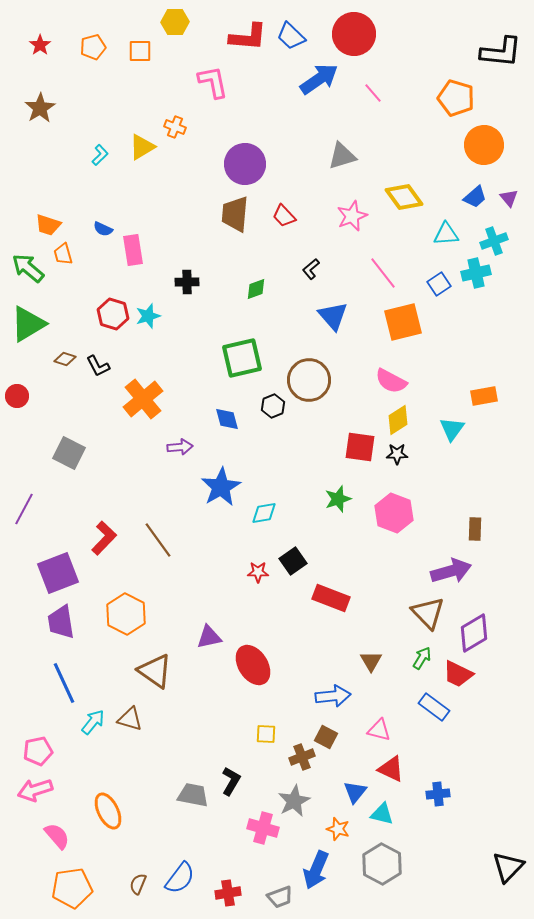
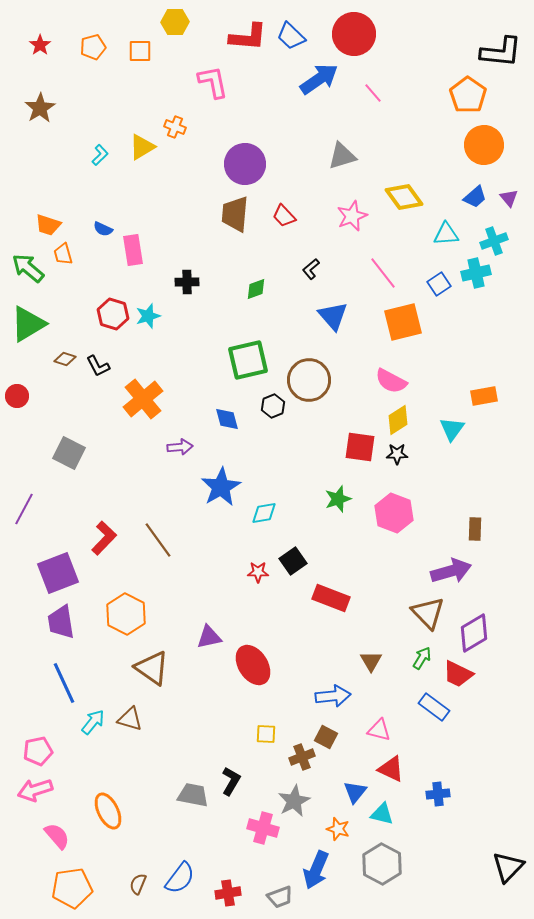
orange pentagon at (456, 98): moved 12 px right, 3 px up; rotated 18 degrees clockwise
green square at (242, 358): moved 6 px right, 2 px down
brown triangle at (155, 671): moved 3 px left, 3 px up
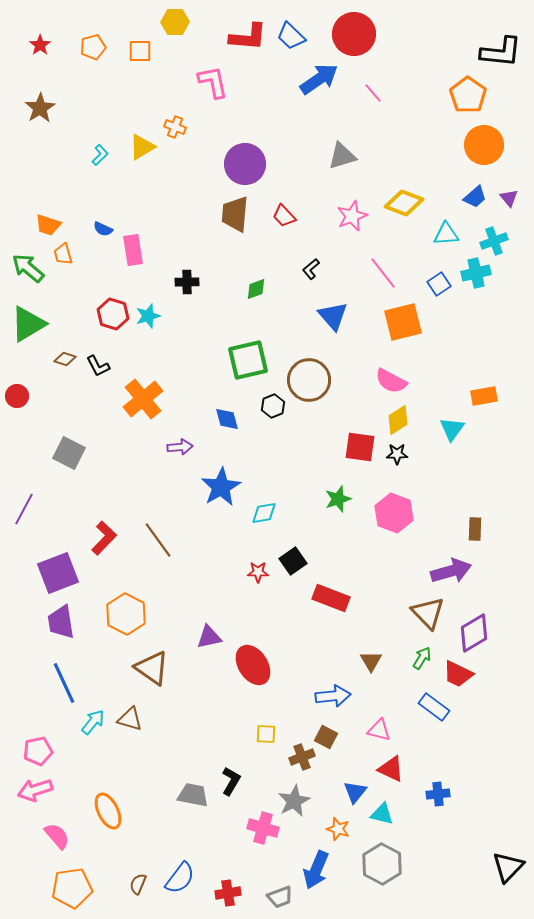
yellow diamond at (404, 197): moved 6 px down; rotated 33 degrees counterclockwise
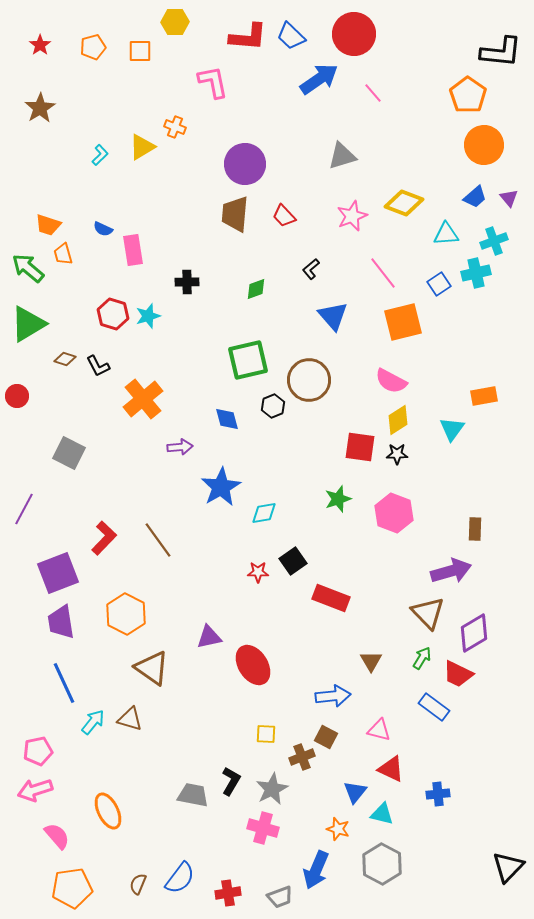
gray star at (294, 801): moved 22 px left, 12 px up
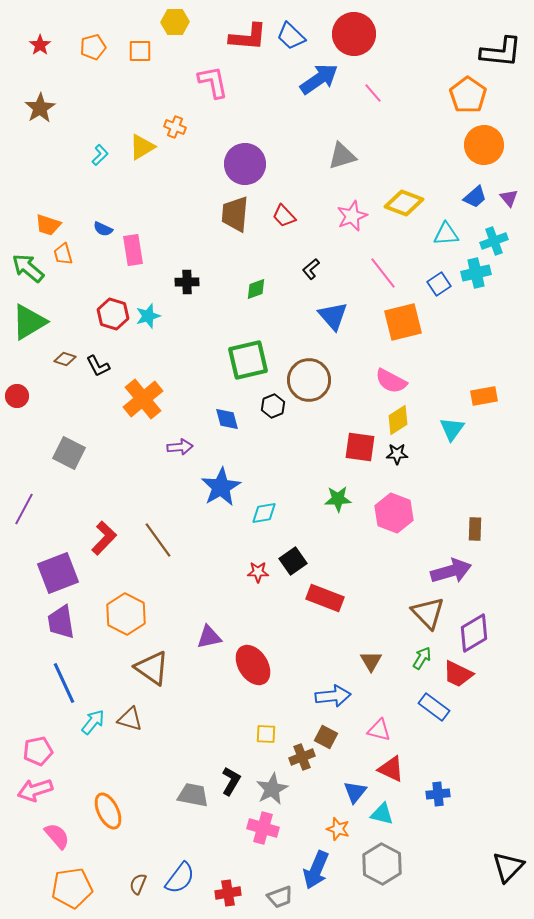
green triangle at (28, 324): moved 1 px right, 2 px up
green star at (338, 499): rotated 16 degrees clockwise
red rectangle at (331, 598): moved 6 px left
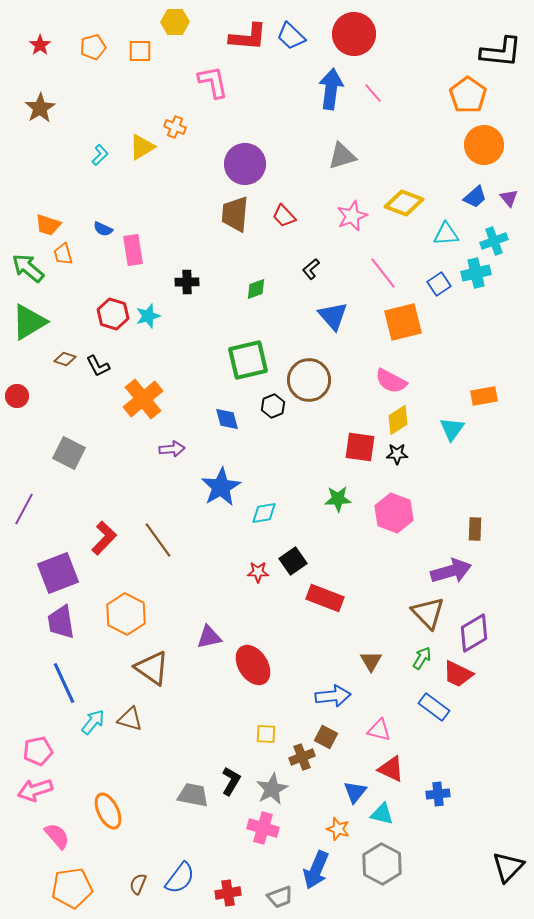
blue arrow at (319, 79): moved 12 px right, 10 px down; rotated 48 degrees counterclockwise
purple arrow at (180, 447): moved 8 px left, 2 px down
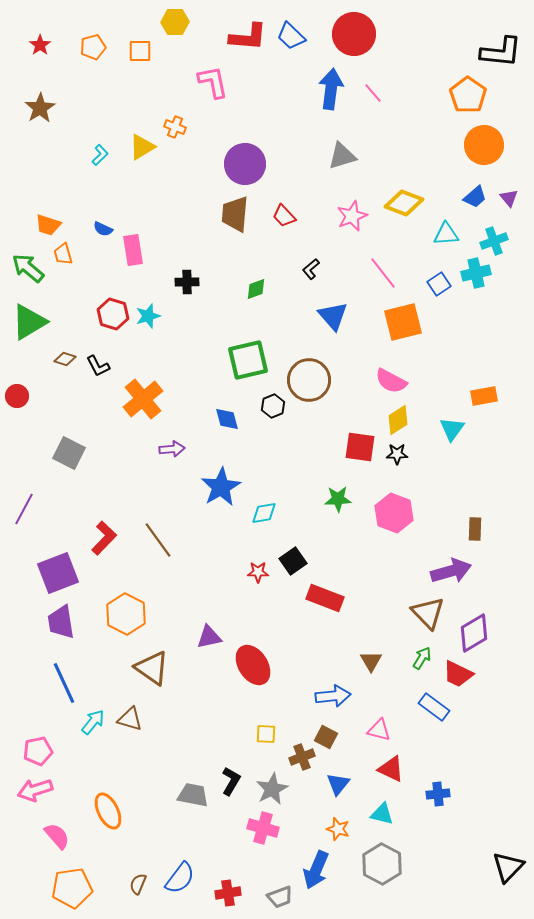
blue triangle at (355, 792): moved 17 px left, 8 px up
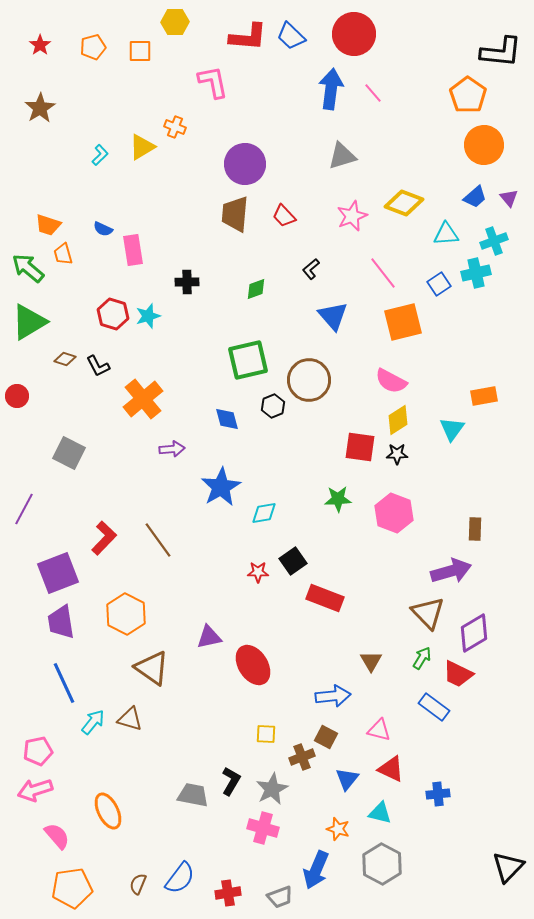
blue triangle at (338, 784): moved 9 px right, 5 px up
cyan triangle at (382, 814): moved 2 px left, 1 px up
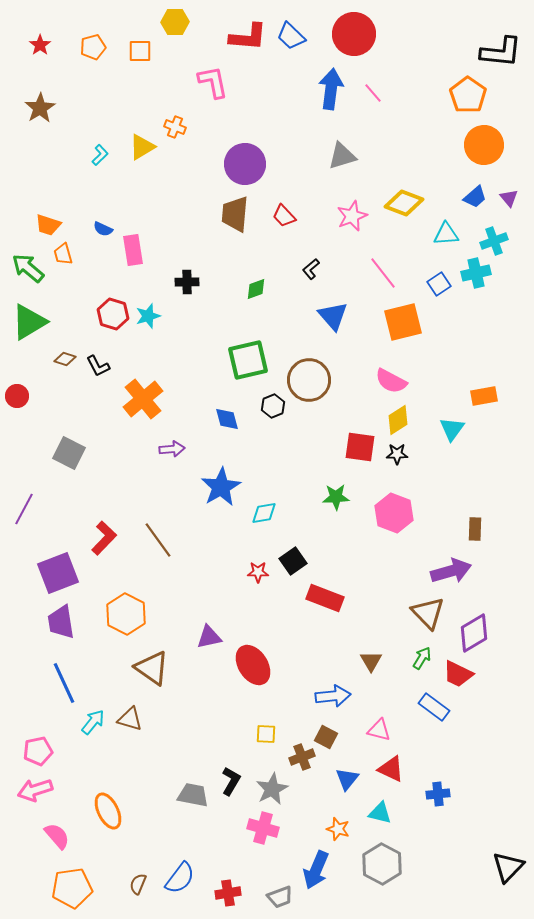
green star at (338, 499): moved 2 px left, 2 px up
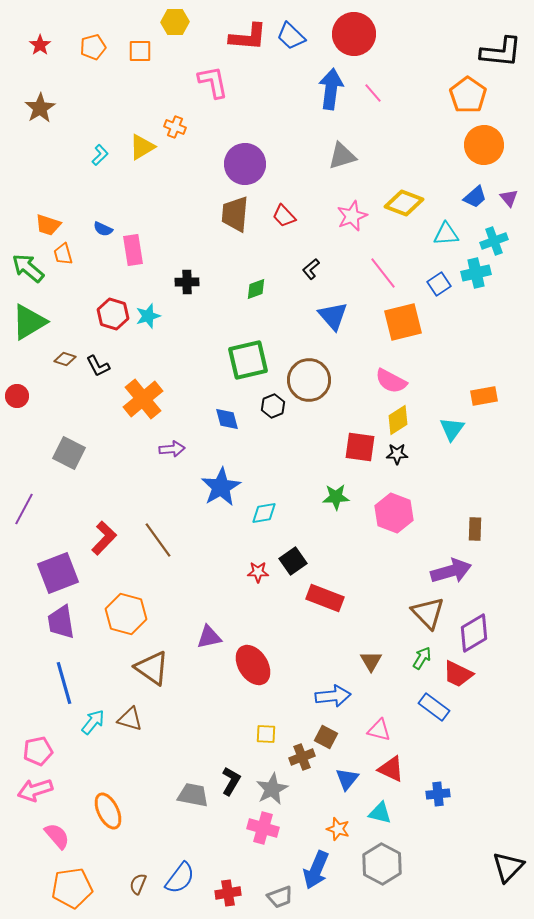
orange hexagon at (126, 614): rotated 12 degrees counterclockwise
blue line at (64, 683): rotated 9 degrees clockwise
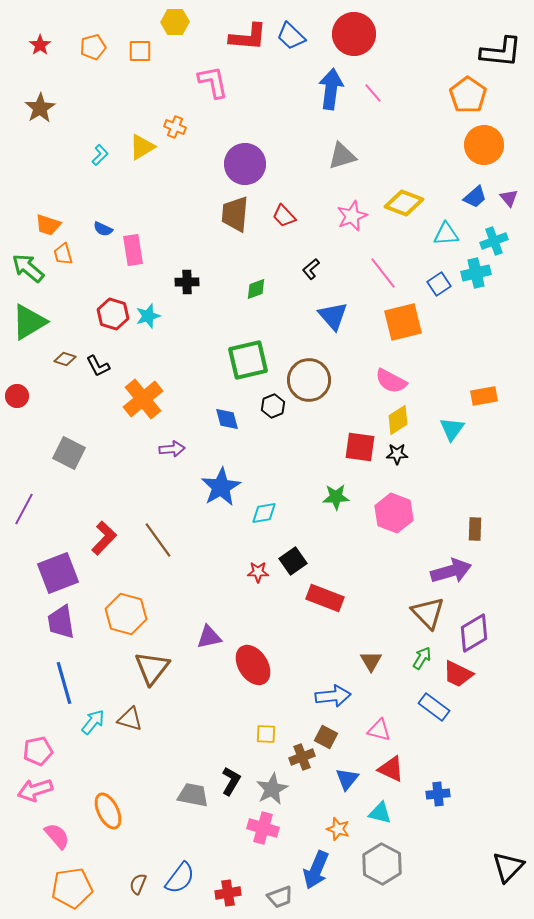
brown triangle at (152, 668): rotated 33 degrees clockwise
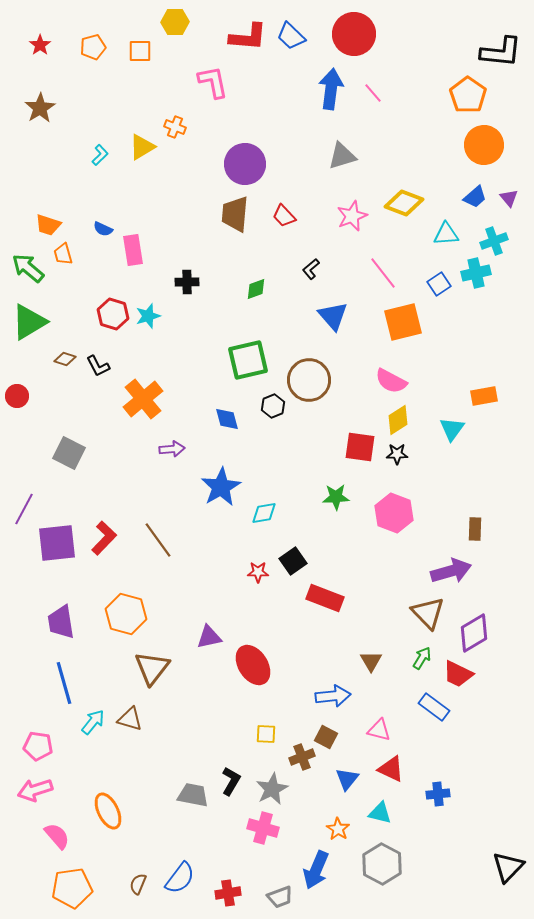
purple square at (58, 573): moved 1 px left, 30 px up; rotated 15 degrees clockwise
pink pentagon at (38, 751): moved 5 px up; rotated 20 degrees clockwise
orange star at (338, 829): rotated 15 degrees clockwise
